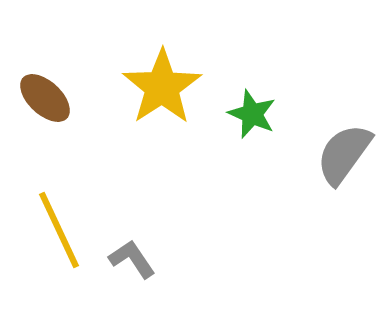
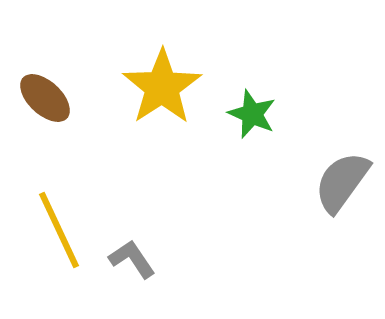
gray semicircle: moved 2 px left, 28 px down
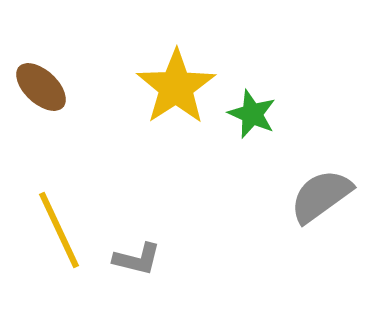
yellow star: moved 14 px right
brown ellipse: moved 4 px left, 11 px up
gray semicircle: moved 21 px left, 14 px down; rotated 18 degrees clockwise
gray L-shape: moved 5 px right; rotated 138 degrees clockwise
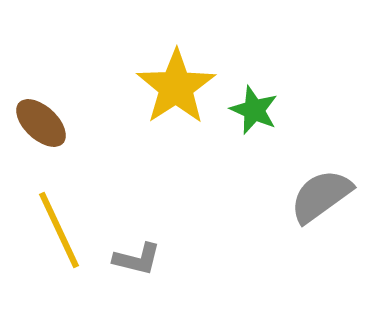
brown ellipse: moved 36 px down
green star: moved 2 px right, 4 px up
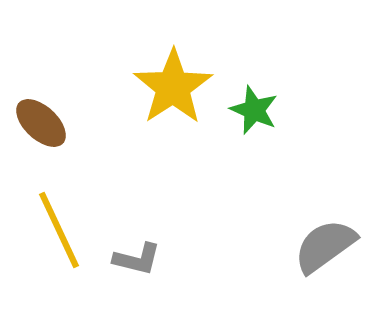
yellow star: moved 3 px left
gray semicircle: moved 4 px right, 50 px down
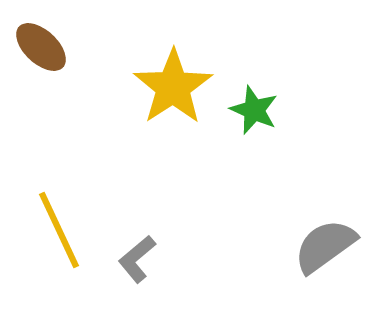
brown ellipse: moved 76 px up
gray L-shape: rotated 126 degrees clockwise
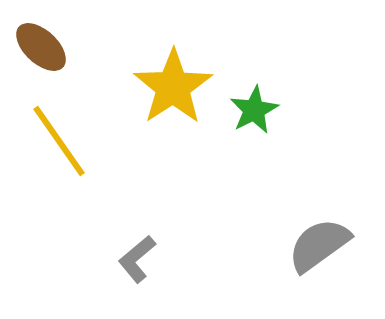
green star: rotated 21 degrees clockwise
yellow line: moved 89 px up; rotated 10 degrees counterclockwise
gray semicircle: moved 6 px left, 1 px up
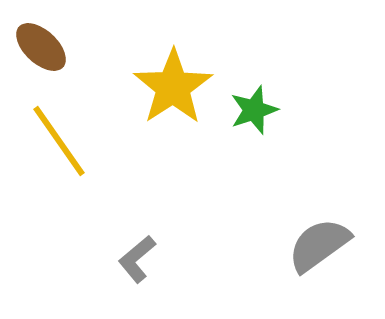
green star: rotated 9 degrees clockwise
